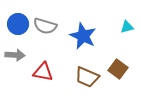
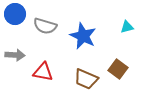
blue circle: moved 3 px left, 10 px up
brown trapezoid: moved 1 px left, 2 px down
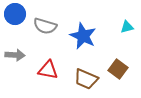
red triangle: moved 5 px right, 2 px up
